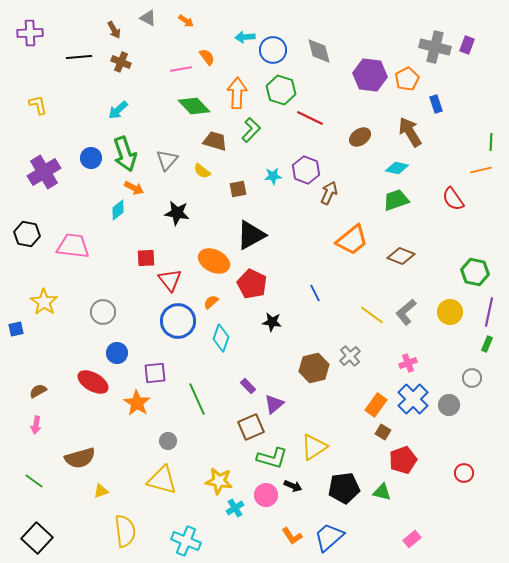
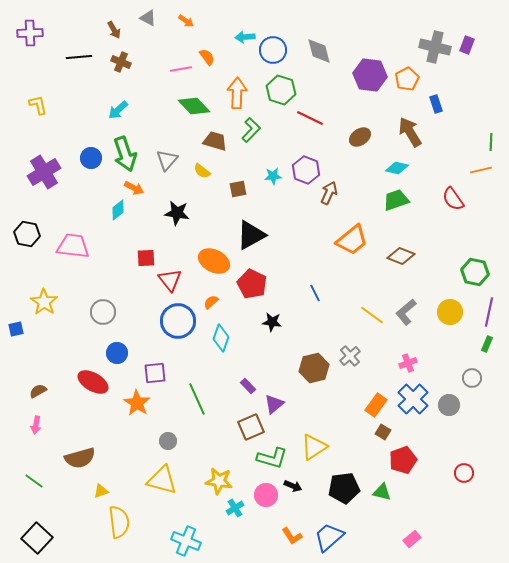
yellow semicircle at (125, 531): moved 6 px left, 9 px up
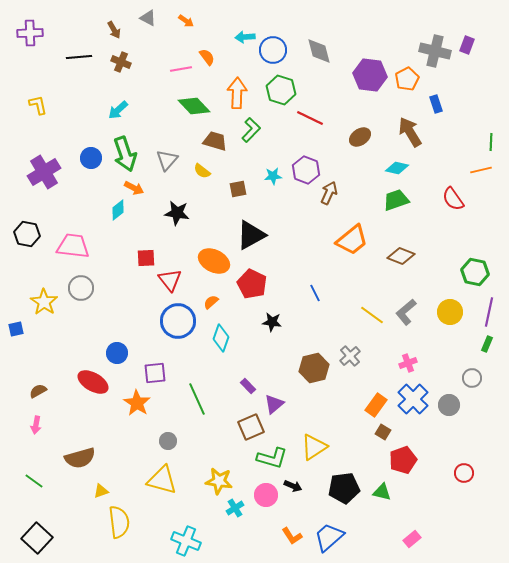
gray cross at (435, 47): moved 4 px down
gray circle at (103, 312): moved 22 px left, 24 px up
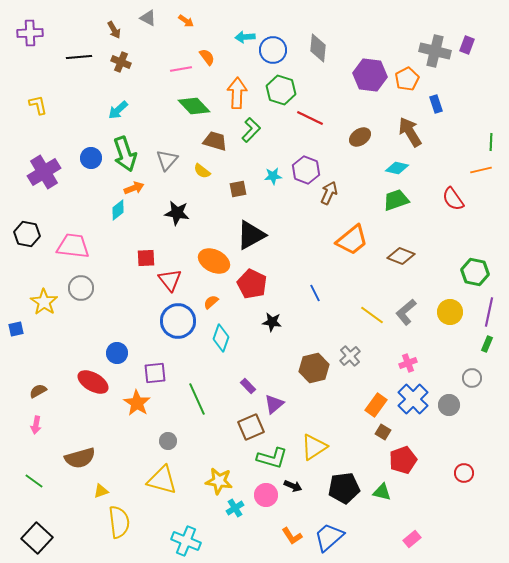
gray diamond at (319, 51): moved 1 px left, 3 px up; rotated 20 degrees clockwise
orange arrow at (134, 188): rotated 48 degrees counterclockwise
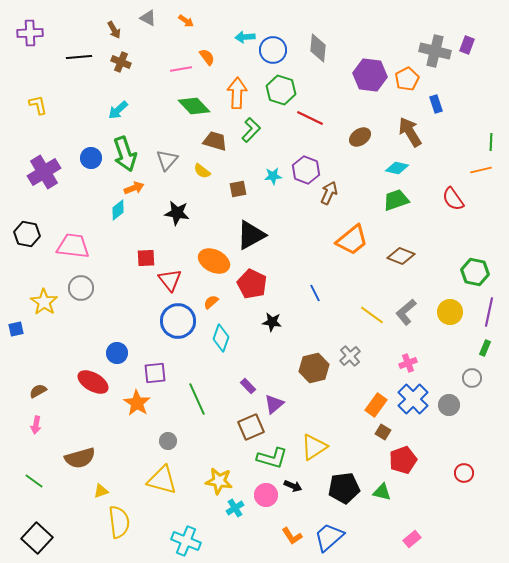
green rectangle at (487, 344): moved 2 px left, 4 px down
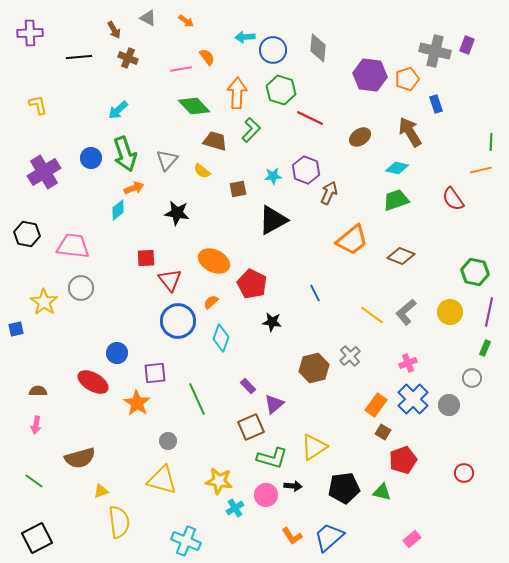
brown cross at (121, 62): moved 7 px right, 4 px up
orange pentagon at (407, 79): rotated 10 degrees clockwise
black triangle at (251, 235): moved 22 px right, 15 px up
brown semicircle at (38, 391): rotated 30 degrees clockwise
black arrow at (293, 486): rotated 18 degrees counterclockwise
black square at (37, 538): rotated 20 degrees clockwise
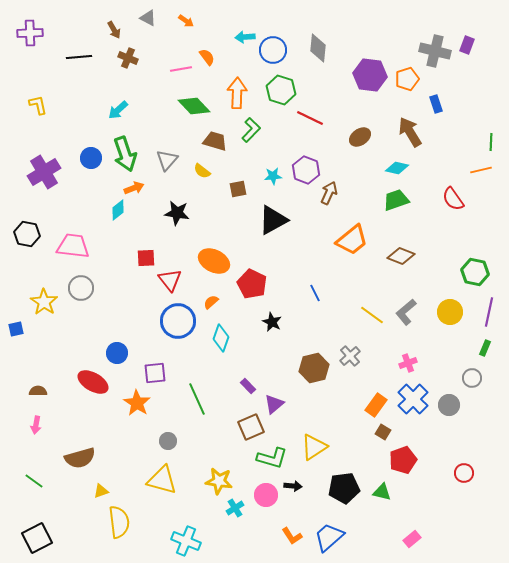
black star at (272, 322): rotated 18 degrees clockwise
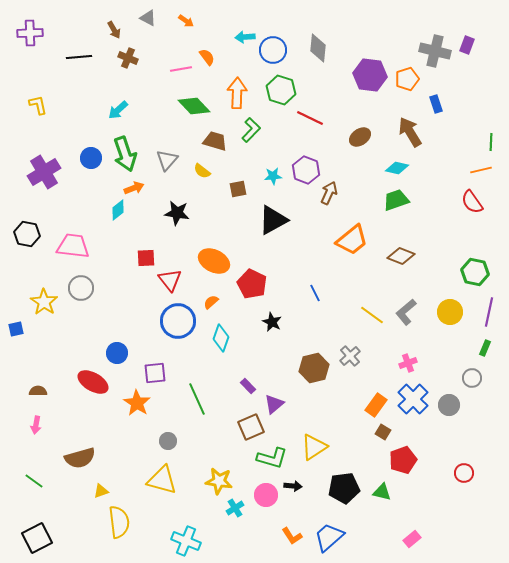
red semicircle at (453, 199): moved 19 px right, 3 px down
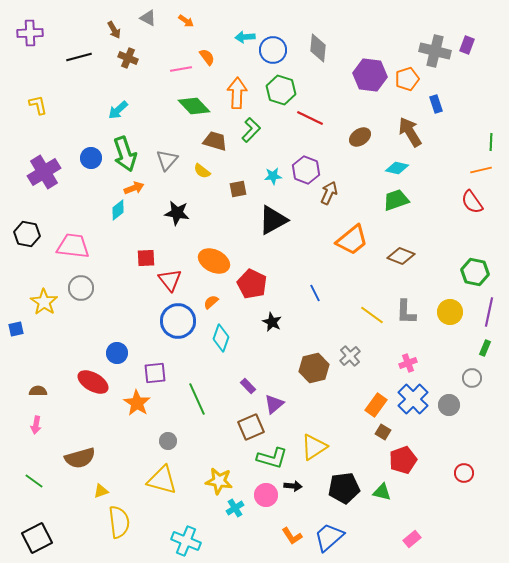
black line at (79, 57): rotated 10 degrees counterclockwise
gray L-shape at (406, 312): rotated 48 degrees counterclockwise
